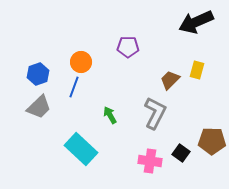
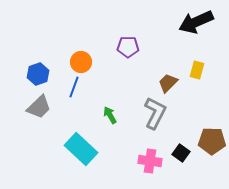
brown trapezoid: moved 2 px left, 3 px down
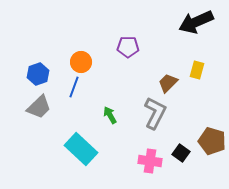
brown pentagon: rotated 16 degrees clockwise
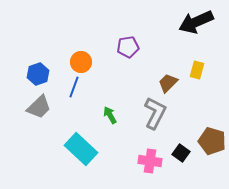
purple pentagon: rotated 10 degrees counterclockwise
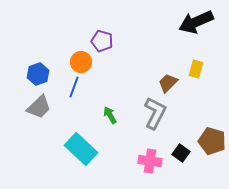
purple pentagon: moved 26 px left, 6 px up; rotated 25 degrees clockwise
yellow rectangle: moved 1 px left, 1 px up
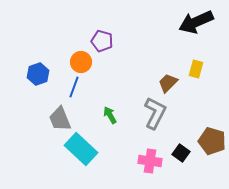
gray trapezoid: moved 21 px right, 12 px down; rotated 112 degrees clockwise
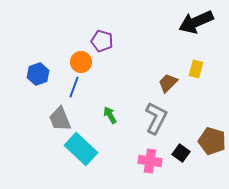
gray L-shape: moved 1 px right, 5 px down
